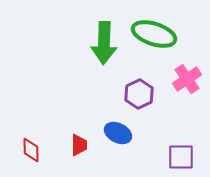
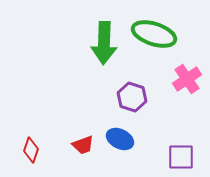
purple hexagon: moved 7 px left, 3 px down; rotated 16 degrees counterclockwise
blue ellipse: moved 2 px right, 6 px down
red trapezoid: moved 4 px right; rotated 70 degrees clockwise
red diamond: rotated 20 degrees clockwise
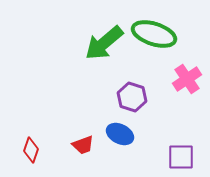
green arrow: rotated 48 degrees clockwise
blue ellipse: moved 5 px up
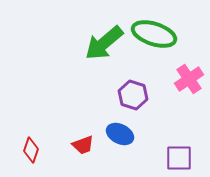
pink cross: moved 2 px right
purple hexagon: moved 1 px right, 2 px up
purple square: moved 2 px left, 1 px down
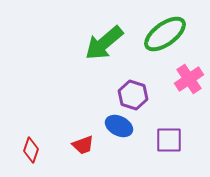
green ellipse: moved 11 px right; rotated 54 degrees counterclockwise
blue ellipse: moved 1 px left, 8 px up
purple square: moved 10 px left, 18 px up
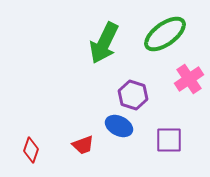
green arrow: rotated 24 degrees counterclockwise
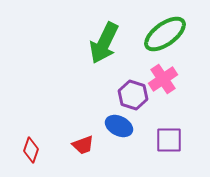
pink cross: moved 26 px left
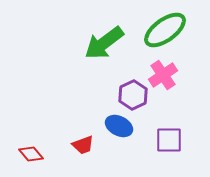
green ellipse: moved 4 px up
green arrow: rotated 27 degrees clockwise
pink cross: moved 4 px up
purple hexagon: rotated 16 degrees clockwise
red diamond: moved 4 px down; rotated 60 degrees counterclockwise
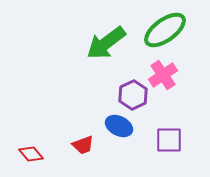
green arrow: moved 2 px right
